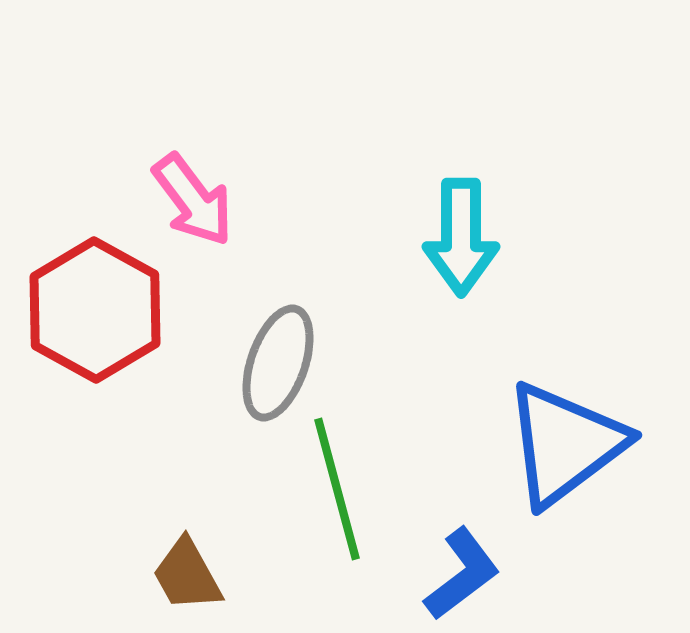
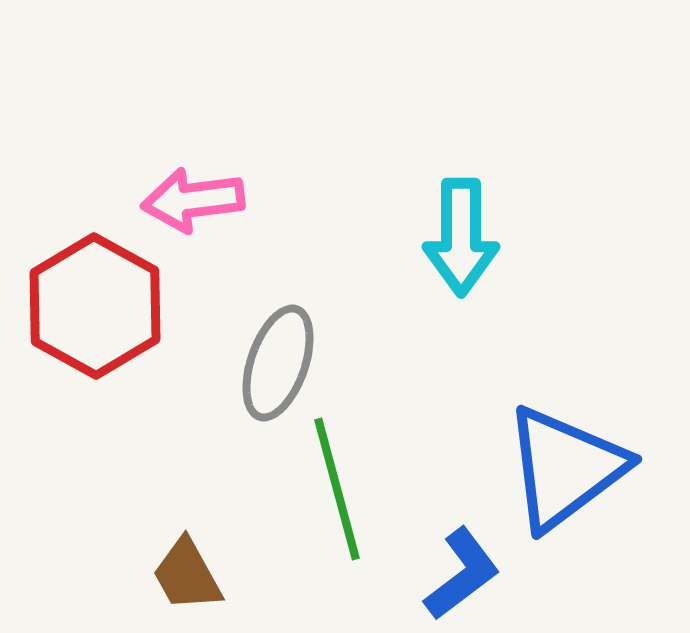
pink arrow: rotated 120 degrees clockwise
red hexagon: moved 4 px up
blue triangle: moved 24 px down
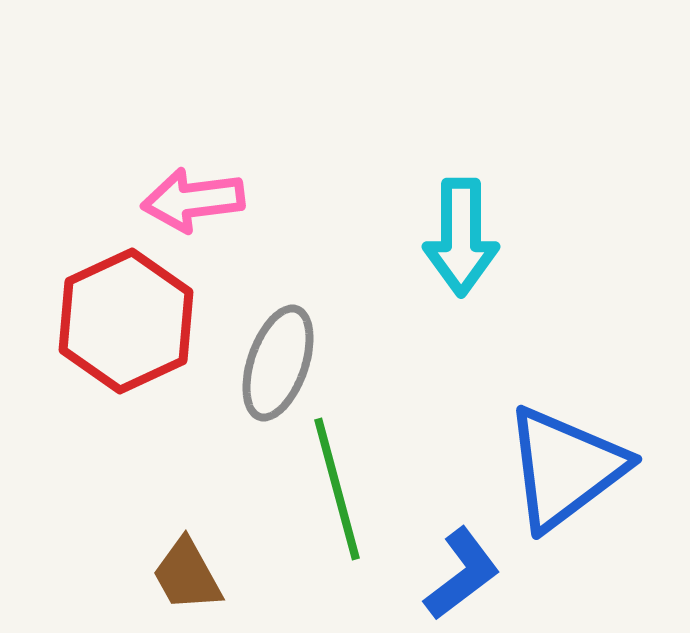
red hexagon: moved 31 px right, 15 px down; rotated 6 degrees clockwise
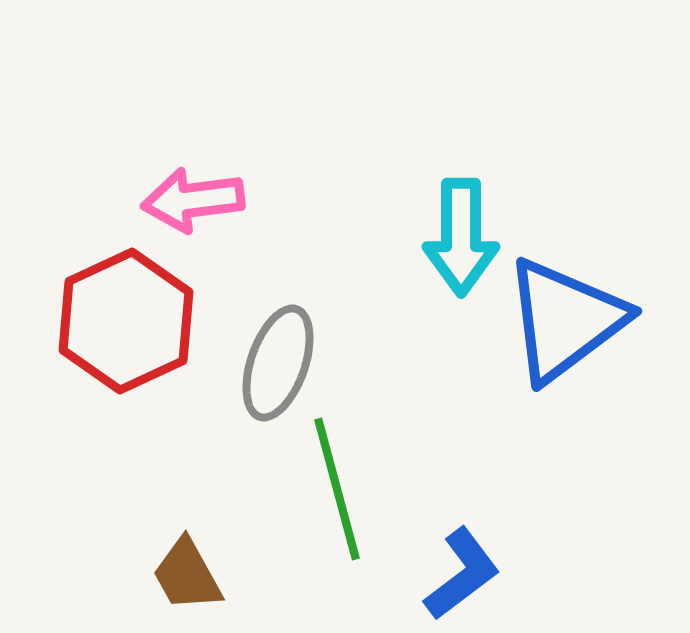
blue triangle: moved 148 px up
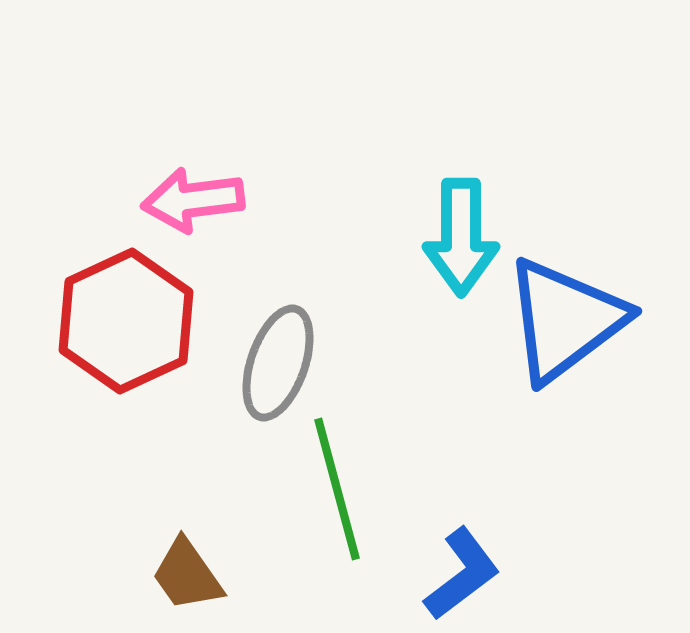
brown trapezoid: rotated 6 degrees counterclockwise
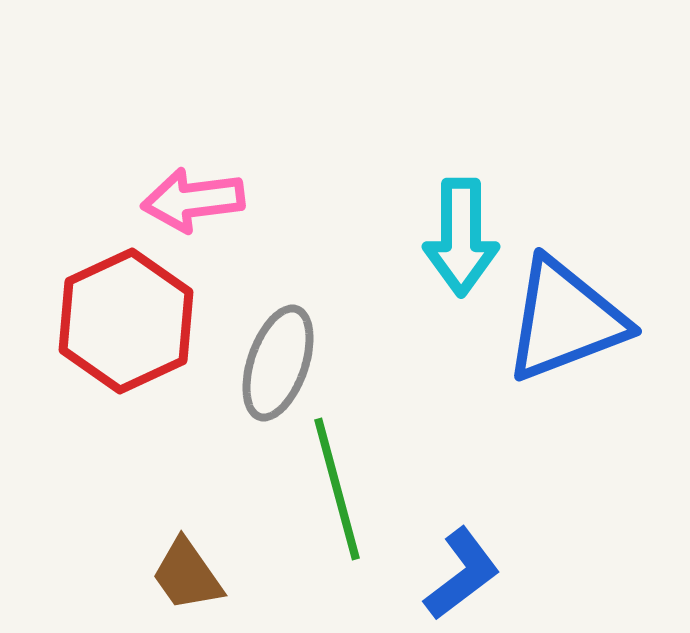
blue triangle: rotated 16 degrees clockwise
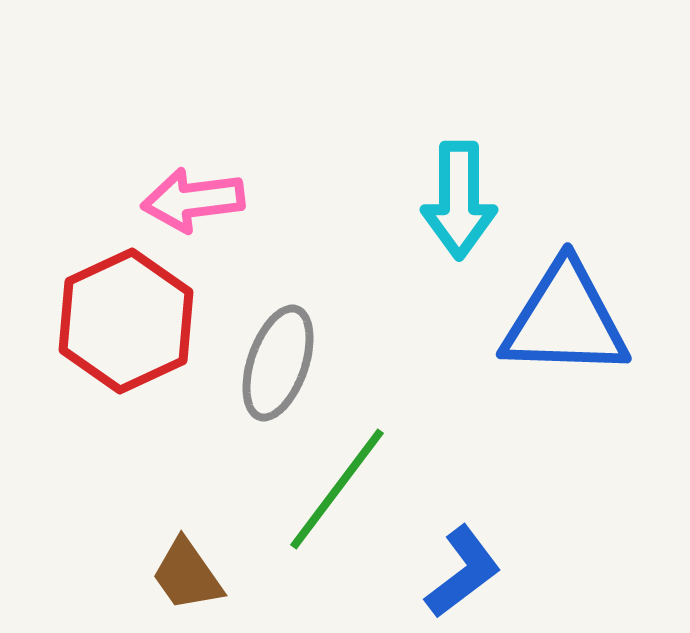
cyan arrow: moved 2 px left, 37 px up
blue triangle: rotated 23 degrees clockwise
green line: rotated 52 degrees clockwise
blue L-shape: moved 1 px right, 2 px up
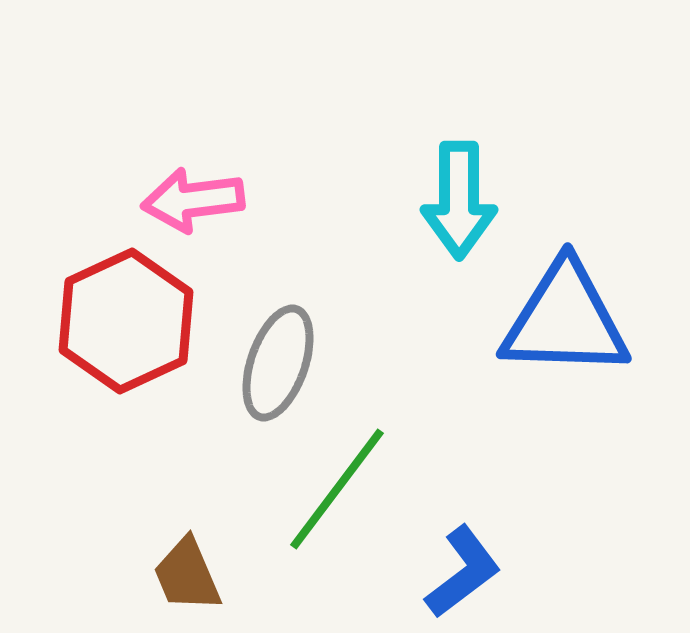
brown trapezoid: rotated 12 degrees clockwise
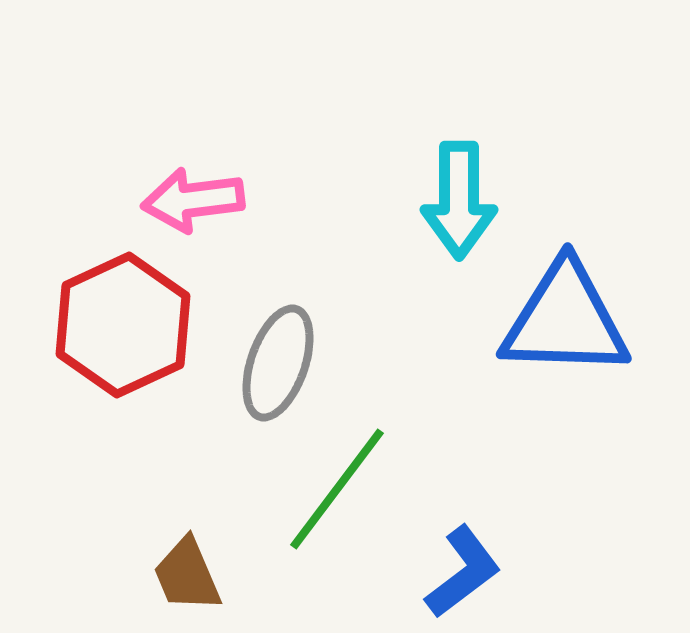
red hexagon: moved 3 px left, 4 px down
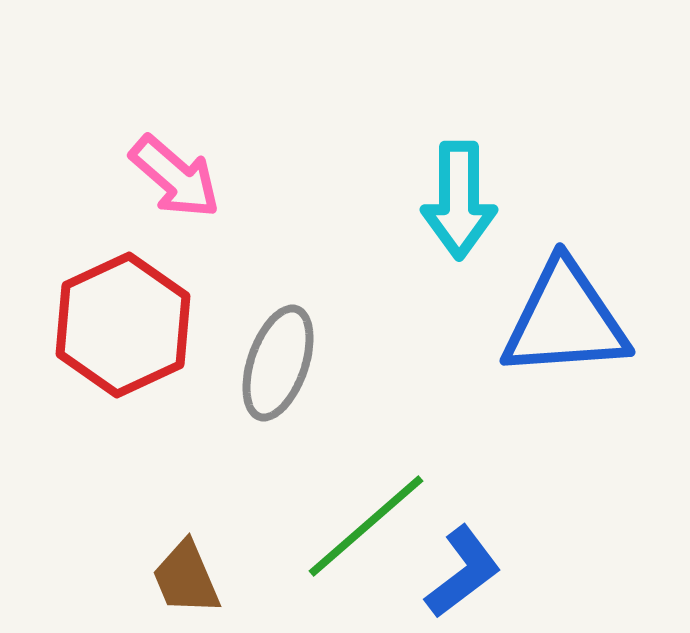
pink arrow: moved 18 px left, 23 px up; rotated 132 degrees counterclockwise
blue triangle: rotated 6 degrees counterclockwise
green line: moved 29 px right, 37 px down; rotated 12 degrees clockwise
brown trapezoid: moved 1 px left, 3 px down
